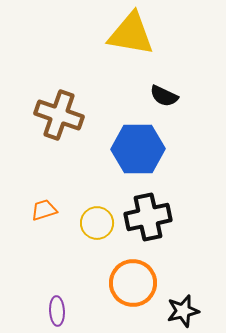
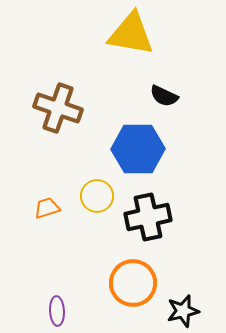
brown cross: moved 1 px left, 7 px up
orange trapezoid: moved 3 px right, 2 px up
yellow circle: moved 27 px up
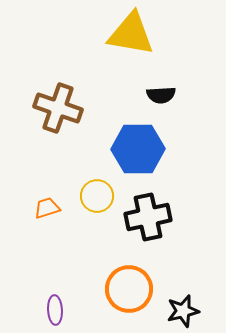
black semicircle: moved 3 px left, 1 px up; rotated 28 degrees counterclockwise
orange circle: moved 4 px left, 6 px down
purple ellipse: moved 2 px left, 1 px up
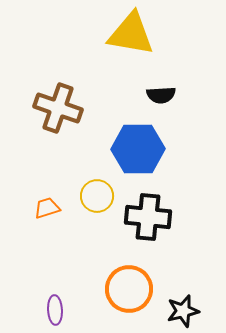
black cross: rotated 18 degrees clockwise
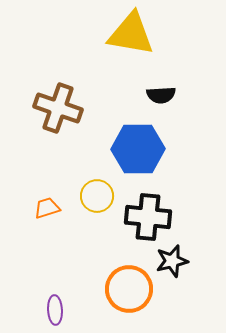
black star: moved 11 px left, 50 px up
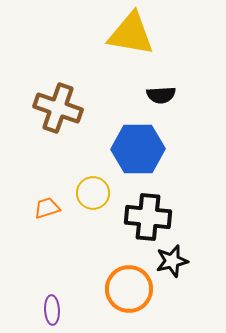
yellow circle: moved 4 px left, 3 px up
purple ellipse: moved 3 px left
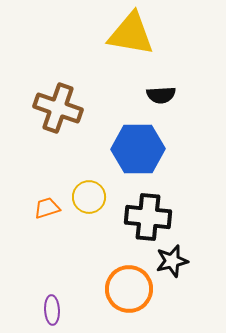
yellow circle: moved 4 px left, 4 px down
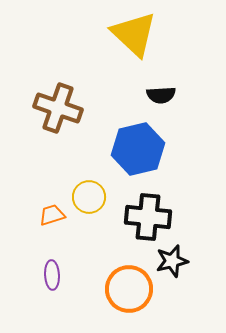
yellow triangle: moved 3 px right; rotated 33 degrees clockwise
blue hexagon: rotated 12 degrees counterclockwise
orange trapezoid: moved 5 px right, 7 px down
purple ellipse: moved 35 px up
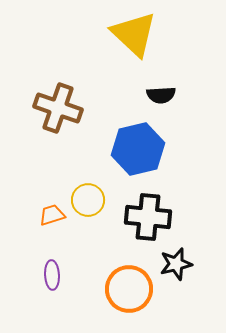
yellow circle: moved 1 px left, 3 px down
black star: moved 4 px right, 3 px down
